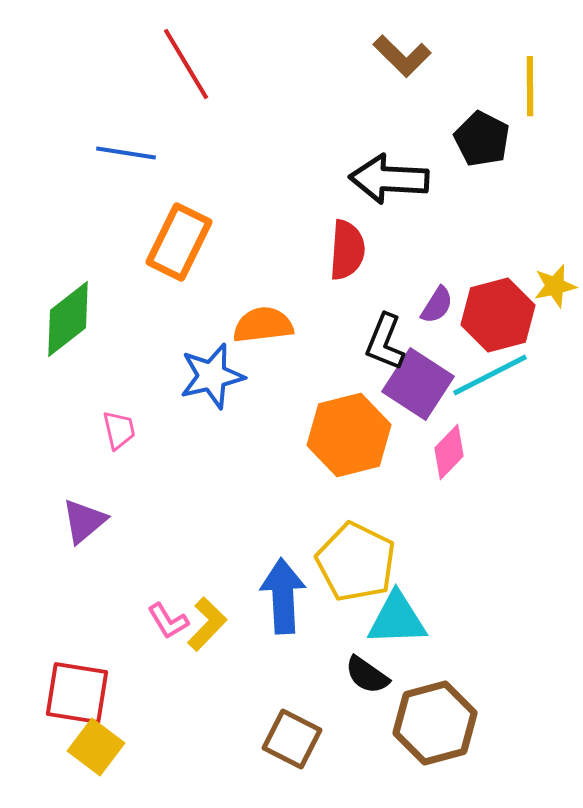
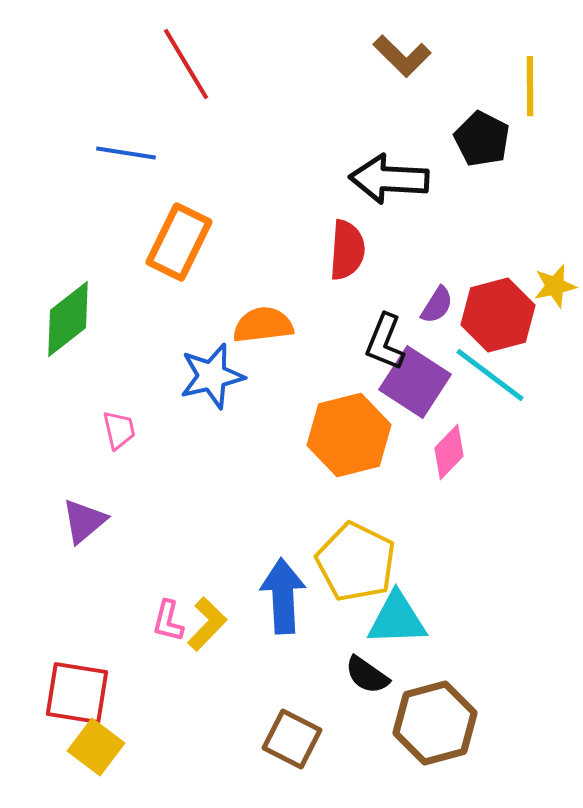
cyan line: rotated 64 degrees clockwise
purple square: moved 3 px left, 2 px up
pink L-shape: rotated 45 degrees clockwise
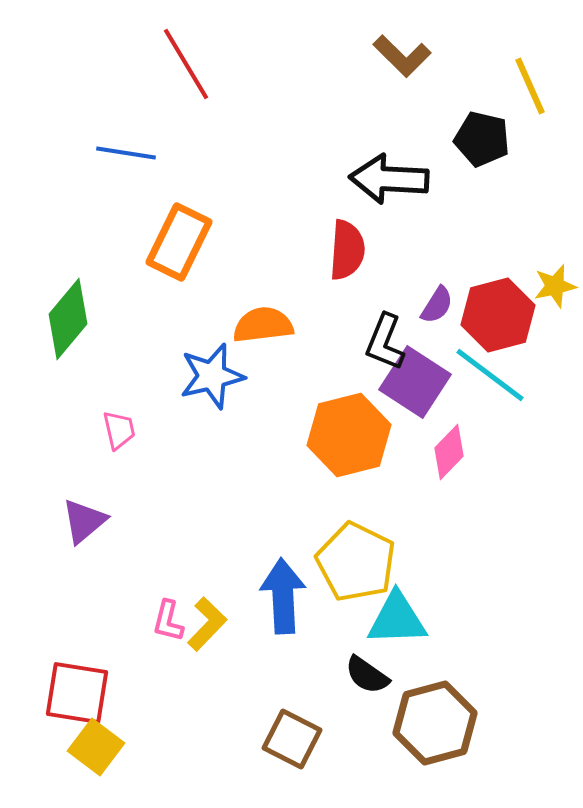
yellow line: rotated 24 degrees counterclockwise
black pentagon: rotated 14 degrees counterclockwise
green diamond: rotated 12 degrees counterclockwise
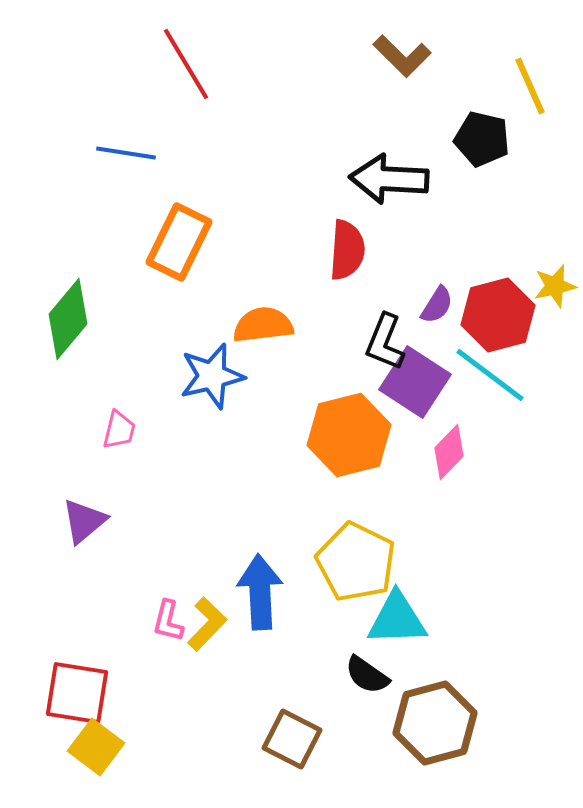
pink trapezoid: rotated 27 degrees clockwise
blue arrow: moved 23 px left, 4 px up
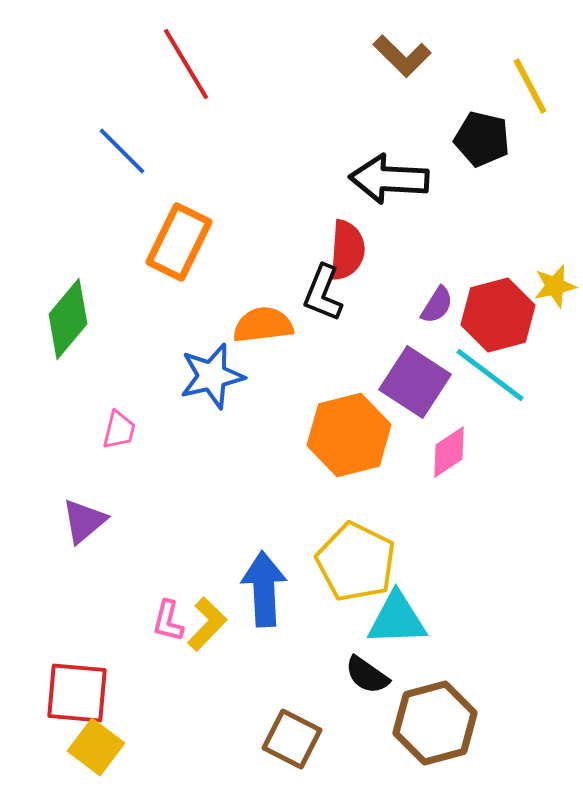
yellow line: rotated 4 degrees counterclockwise
blue line: moved 4 px left, 2 px up; rotated 36 degrees clockwise
black L-shape: moved 62 px left, 49 px up
pink diamond: rotated 12 degrees clockwise
blue arrow: moved 4 px right, 3 px up
red square: rotated 4 degrees counterclockwise
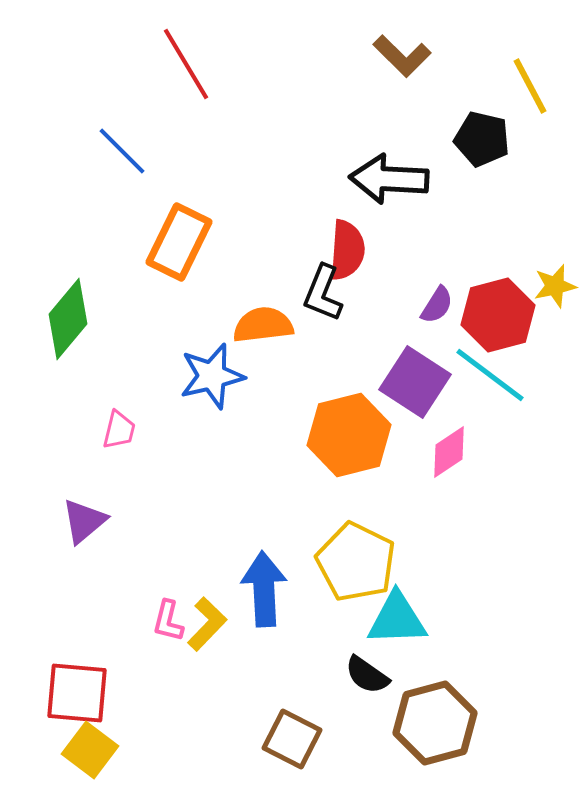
yellow square: moved 6 px left, 3 px down
